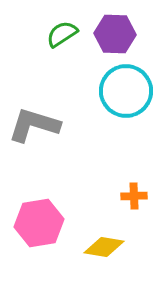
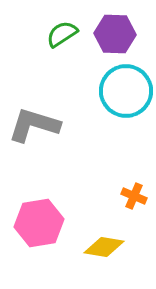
orange cross: rotated 25 degrees clockwise
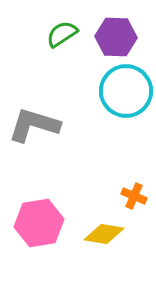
purple hexagon: moved 1 px right, 3 px down
yellow diamond: moved 13 px up
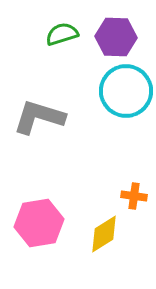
green semicircle: rotated 16 degrees clockwise
gray L-shape: moved 5 px right, 8 px up
orange cross: rotated 15 degrees counterclockwise
yellow diamond: rotated 42 degrees counterclockwise
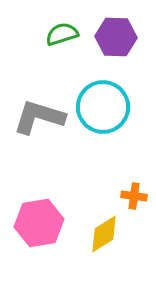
cyan circle: moved 23 px left, 16 px down
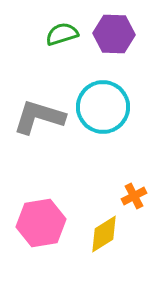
purple hexagon: moved 2 px left, 3 px up
orange cross: rotated 35 degrees counterclockwise
pink hexagon: moved 2 px right
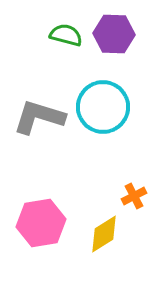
green semicircle: moved 4 px right, 1 px down; rotated 32 degrees clockwise
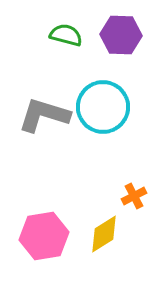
purple hexagon: moved 7 px right, 1 px down
gray L-shape: moved 5 px right, 2 px up
pink hexagon: moved 3 px right, 13 px down
